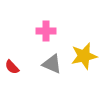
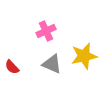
pink cross: rotated 24 degrees counterclockwise
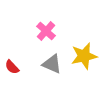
pink cross: rotated 24 degrees counterclockwise
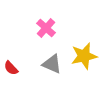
pink cross: moved 3 px up
red semicircle: moved 1 px left, 1 px down
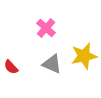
red semicircle: moved 1 px up
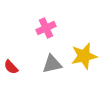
pink cross: rotated 24 degrees clockwise
gray triangle: rotated 35 degrees counterclockwise
